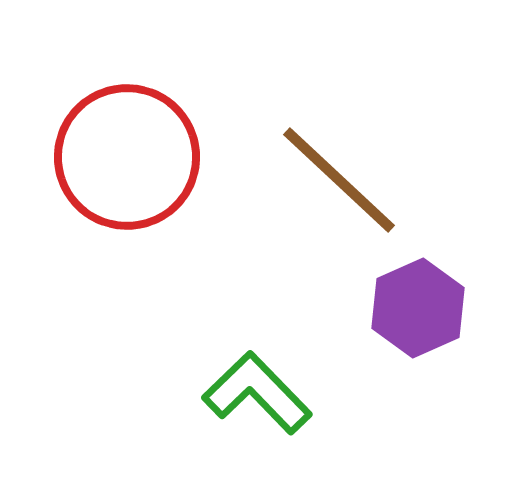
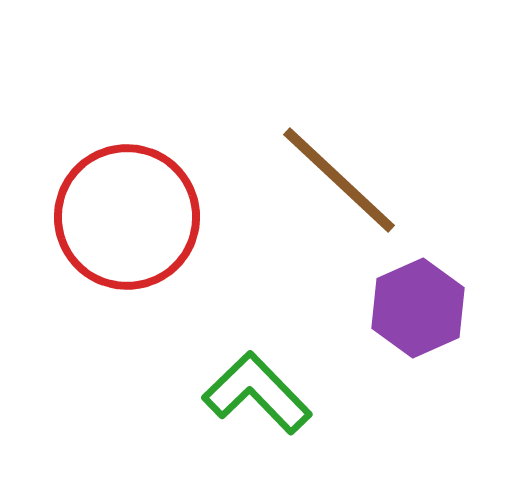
red circle: moved 60 px down
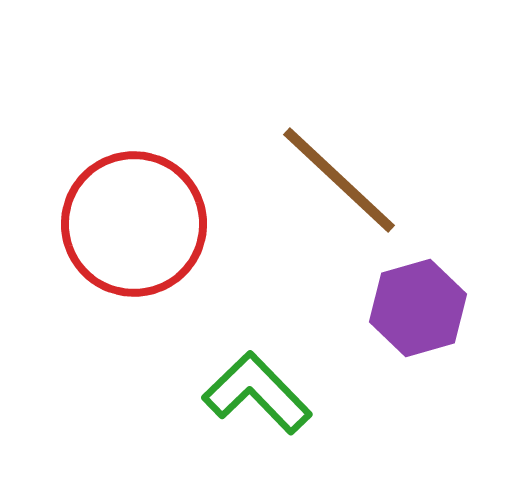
red circle: moved 7 px right, 7 px down
purple hexagon: rotated 8 degrees clockwise
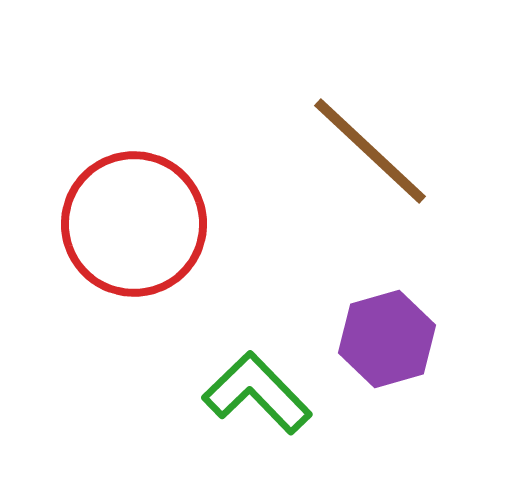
brown line: moved 31 px right, 29 px up
purple hexagon: moved 31 px left, 31 px down
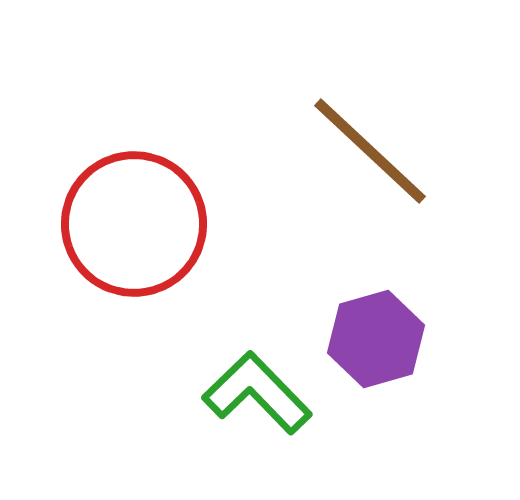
purple hexagon: moved 11 px left
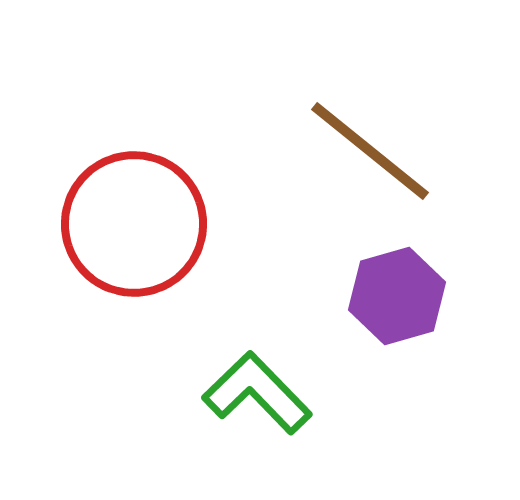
brown line: rotated 4 degrees counterclockwise
purple hexagon: moved 21 px right, 43 px up
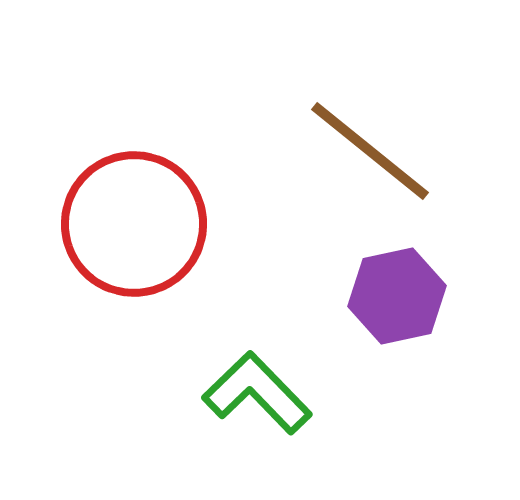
purple hexagon: rotated 4 degrees clockwise
